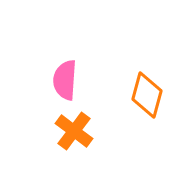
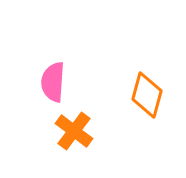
pink semicircle: moved 12 px left, 2 px down
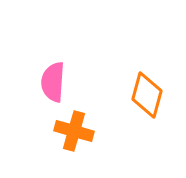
orange cross: rotated 21 degrees counterclockwise
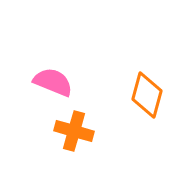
pink semicircle: rotated 108 degrees clockwise
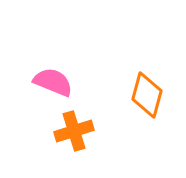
orange cross: rotated 33 degrees counterclockwise
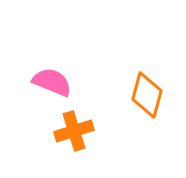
pink semicircle: moved 1 px left
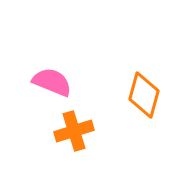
orange diamond: moved 3 px left
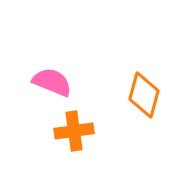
orange cross: rotated 9 degrees clockwise
